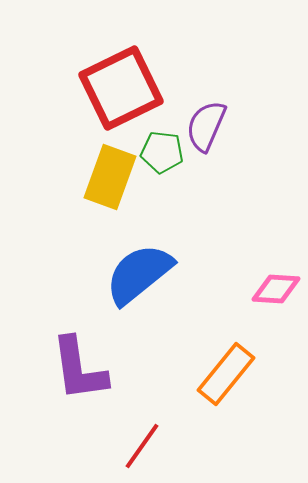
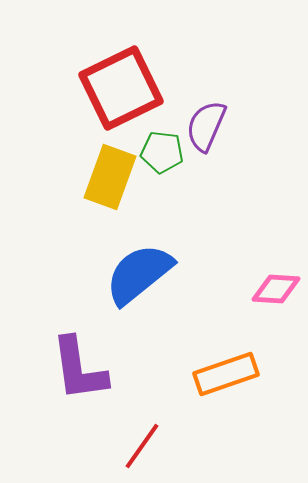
orange rectangle: rotated 32 degrees clockwise
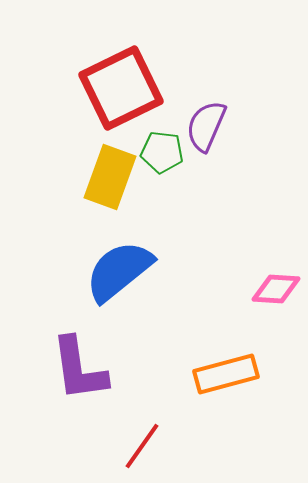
blue semicircle: moved 20 px left, 3 px up
orange rectangle: rotated 4 degrees clockwise
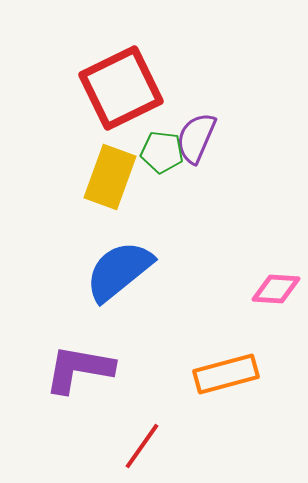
purple semicircle: moved 10 px left, 12 px down
purple L-shape: rotated 108 degrees clockwise
